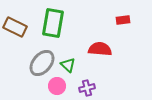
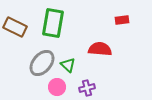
red rectangle: moved 1 px left
pink circle: moved 1 px down
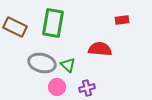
gray ellipse: rotated 64 degrees clockwise
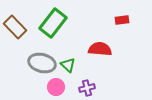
green rectangle: rotated 28 degrees clockwise
brown rectangle: rotated 20 degrees clockwise
pink circle: moved 1 px left
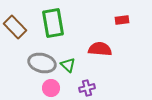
green rectangle: rotated 48 degrees counterclockwise
pink circle: moved 5 px left, 1 px down
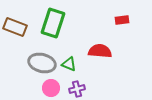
green rectangle: rotated 28 degrees clockwise
brown rectangle: rotated 25 degrees counterclockwise
red semicircle: moved 2 px down
green triangle: moved 1 px right, 1 px up; rotated 21 degrees counterclockwise
purple cross: moved 10 px left, 1 px down
